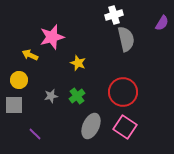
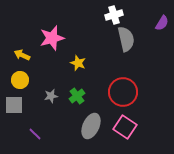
pink star: moved 1 px down
yellow arrow: moved 8 px left
yellow circle: moved 1 px right
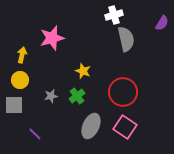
yellow arrow: rotated 77 degrees clockwise
yellow star: moved 5 px right, 8 px down
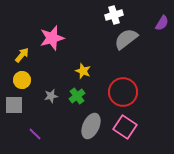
gray semicircle: rotated 115 degrees counterclockwise
yellow arrow: rotated 28 degrees clockwise
yellow circle: moved 2 px right
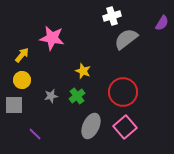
white cross: moved 2 px left, 1 px down
pink star: rotated 25 degrees clockwise
pink square: rotated 15 degrees clockwise
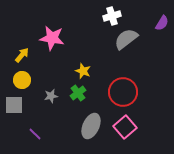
green cross: moved 1 px right, 3 px up
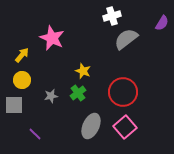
pink star: rotated 15 degrees clockwise
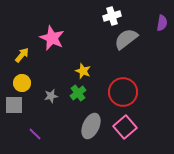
purple semicircle: rotated 21 degrees counterclockwise
yellow circle: moved 3 px down
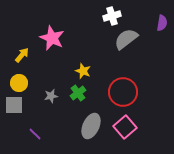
yellow circle: moved 3 px left
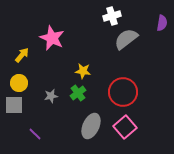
yellow star: rotated 14 degrees counterclockwise
